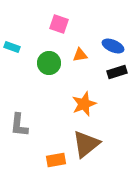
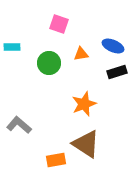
cyan rectangle: rotated 21 degrees counterclockwise
orange triangle: moved 1 px right, 1 px up
gray L-shape: rotated 125 degrees clockwise
brown triangle: rotated 48 degrees counterclockwise
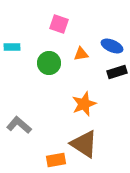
blue ellipse: moved 1 px left
brown triangle: moved 2 px left
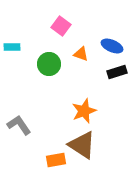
pink square: moved 2 px right, 2 px down; rotated 18 degrees clockwise
orange triangle: rotated 28 degrees clockwise
green circle: moved 1 px down
orange star: moved 7 px down
gray L-shape: rotated 15 degrees clockwise
brown triangle: moved 2 px left, 1 px down
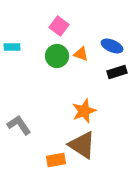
pink square: moved 2 px left
green circle: moved 8 px right, 8 px up
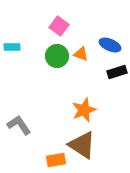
blue ellipse: moved 2 px left, 1 px up
orange star: moved 1 px up
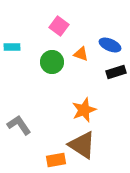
green circle: moved 5 px left, 6 px down
black rectangle: moved 1 px left
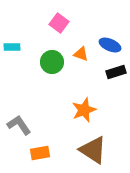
pink square: moved 3 px up
brown triangle: moved 11 px right, 5 px down
orange rectangle: moved 16 px left, 7 px up
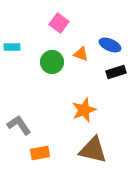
brown triangle: rotated 20 degrees counterclockwise
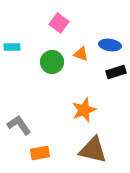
blue ellipse: rotated 15 degrees counterclockwise
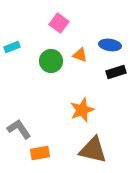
cyan rectangle: rotated 21 degrees counterclockwise
orange triangle: moved 1 px left, 1 px down
green circle: moved 1 px left, 1 px up
orange star: moved 2 px left
gray L-shape: moved 4 px down
